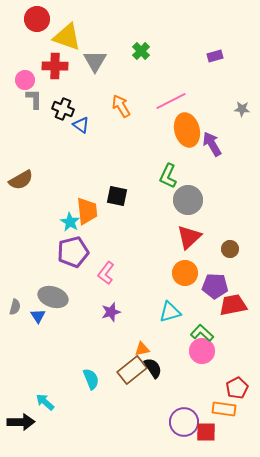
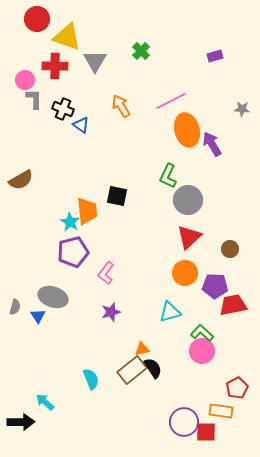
orange rectangle at (224, 409): moved 3 px left, 2 px down
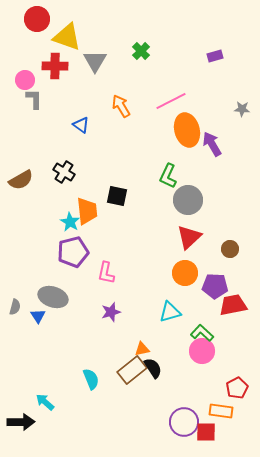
black cross at (63, 109): moved 1 px right, 63 px down; rotated 10 degrees clockwise
pink L-shape at (106, 273): rotated 25 degrees counterclockwise
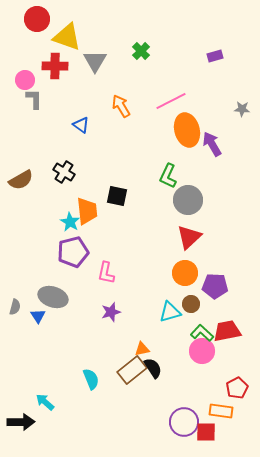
brown circle at (230, 249): moved 39 px left, 55 px down
red trapezoid at (233, 305): moved 6 px left, 26 px down
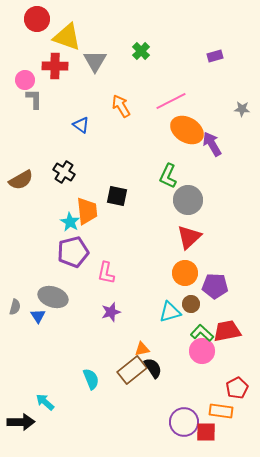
orange ellipse at (187, 130): rotated 44 degrees counterclockwise
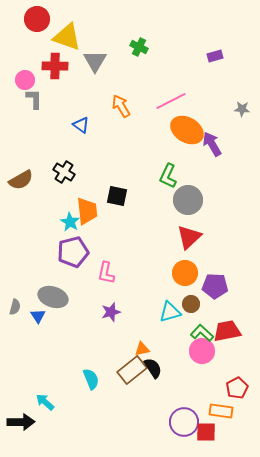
green cross at (141, 51): moved 2 px left, 4 px up; rotated 18 degrees counterclockwise
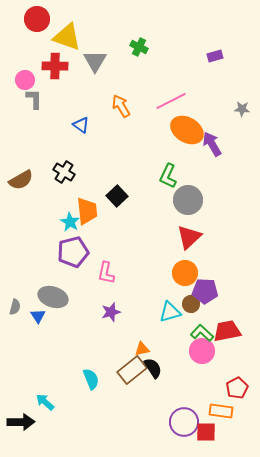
black square at (117, 196): rotated 35 degrees clockwise
purple pentagon at (215, 286): moved 10 px left, 5 px down
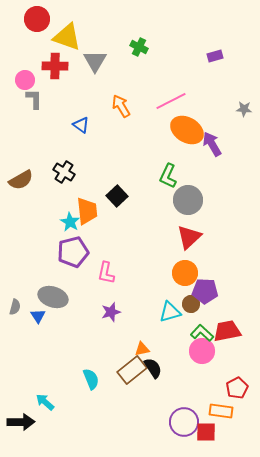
gray star at (242, 109): moved 2 px right
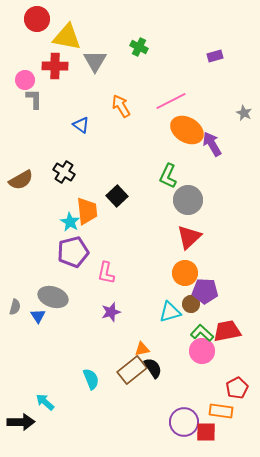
yellow triangle at (67, 37): rotated 8 degrees counterclockwise
gray star at (244, 109): moved 4 px down; rotated 21 degrees clockwise
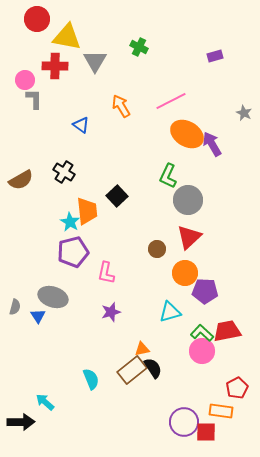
orange ellipse at (187, 130): moved 4 px down
brown circle at (191, 304): moved 34 px left, 55 px up
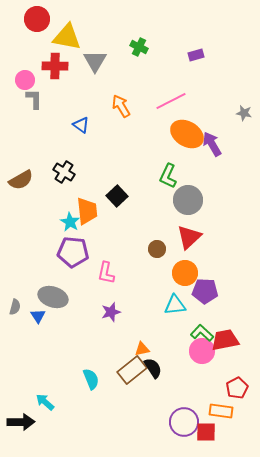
purple rectangle at (215, 56): moved 19 px left, 1 px up
gray star at (244, 113): rotated 14 degrees counterclockwise
purple pentagon at (73, 252): rotated 20 degrees clockwise
cyan triangle at (170, 312): moved 5 px right, 7 px up; rotated 10 degrees clockwise
red trapezoid at (227, 331): moved 2 px left, 9 px down
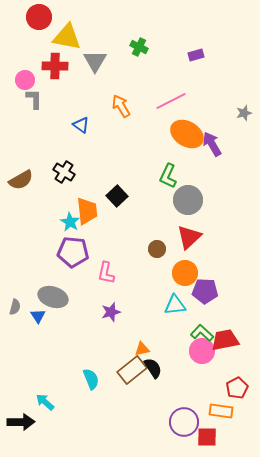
red circle at (37, 19): moved 2 px right, 2 px up
gray star at (244, 113): rotated 28 degrees counterclockwise
red square at (206, 432): moved 1 px right, 5 px down
